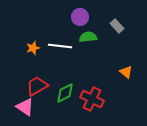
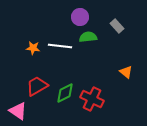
orange star: rotated 24 degrees clockwise
pink triangle: moved 7 px left, 4 px down
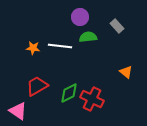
green diamond: moved 4 px right
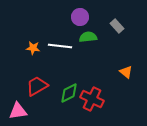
pink triangle: rotated 42 degrees counterclockwise
